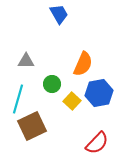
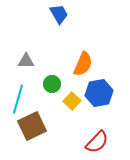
red semicircle: moved 1 px up
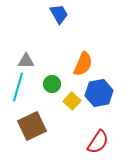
cyan line: moved 12 px up
red semicircle: moved 1 px right; rotated 10 degrees counterclockwise
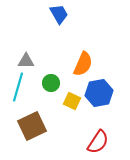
green circle: moved 1 px left, 1 px up
yellow square: rotated 18 degrees counterclockwise
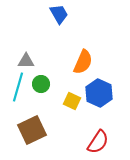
orange semicircle: moved 2 px up
green circle: moved 10 px left, 1 px down
blue hexagon: rotated 24 degrees counterclockwise
brown square: moved 4 px down
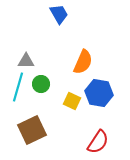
blue hexagon: rotated 16 degrees counterclockwise
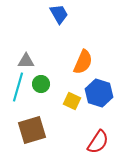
blue hexagon: rotated 8 degrees clockwise
brown square: rotated 8 degrees clockwise
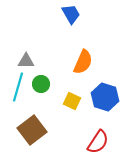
blue trapezoid: moved 12 px right
blue hexagon: moved 6 px right, 4 px down
brown square: rotated 20 degrees counterclockwise
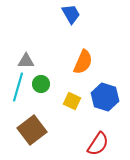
red semicircle: moved 2 px down
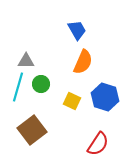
blue trapezoid: moved 6 px right, 16 px down
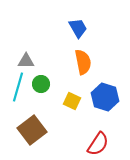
blue trapezoid: moved 1 px right, 2 px up
orange semicircle: rotated 35 degrees counterclockwise
